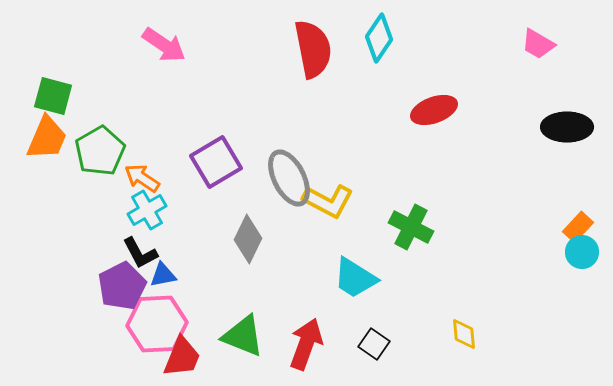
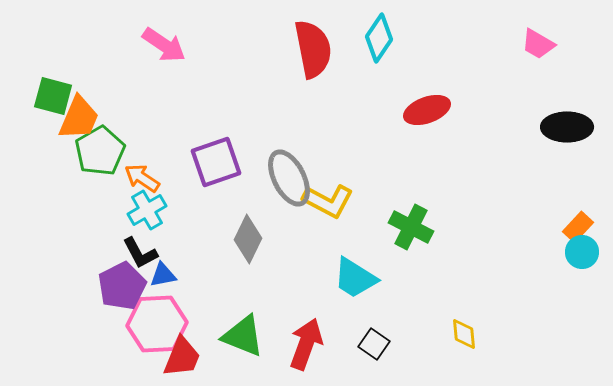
red ellipse: moved 7 px left
orange trapezoid: moved 32 px right, 20 px up
purple square: rotated 12 degrees clockwise
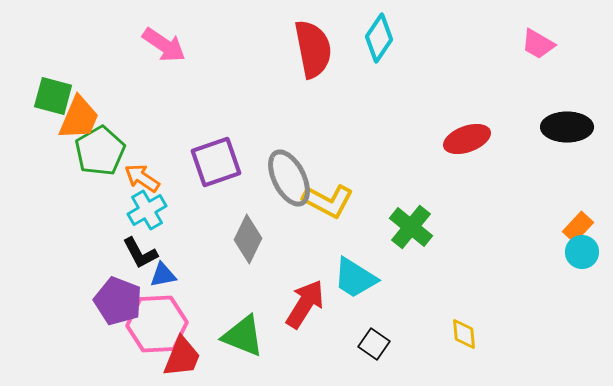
red ellipse: moved 40 px right, 29 px down
green cross: rotated 12 degrees clockwise
purple pentagon: moved 4 px left, 15 px down; rotated 24 degrees counterclockwise
red arrow: moved 1 px left, 40 px up; rotated 12 degrees clockwise
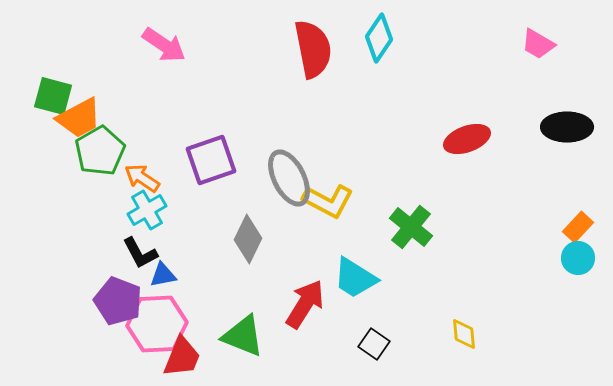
orange trapezoid: rotated 39 degrees clockwise
purple square: moved 5 px left, 2 px up
cyan circle: moved 4 px left, 6 px down
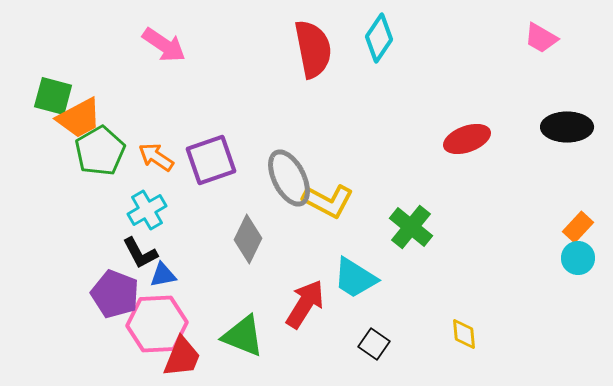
pink trapezoid: moved 3 px right, 6 px up
orange arrow: moved 14 px right, 21 px up
purple pentagon: moved 3 px left, 7 px up
